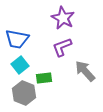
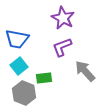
cyan square: moved 1 px left, 1 px down
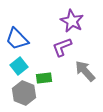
purple star: moved 9 px right, 3 px down
blue trapezoid: rotated 35 degrees clockwise
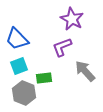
purple star: moved 2 px up
cyan square: rotated 18 degrees clockwise
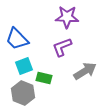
purple star: moved 5 px left, 2 px up; rotated 25 degrees counterclockwise
cyan square: moved 5 px right
gray arrow: rotated 100 degrees clockwise
green rectangle: rotated 21 degrees clockwise
gray hexagon: moved 1 px left
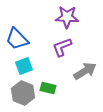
green rectangle: moved 4 px right, 10 px down
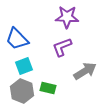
gray hexagon: moved 1 px left, 2 px up
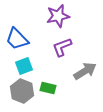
purple star: moved 9 px left, 1 px up; rotated 15 degrees counterclockwise
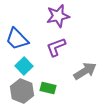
purple L-shape: moved 6 px left
cyan square: rotated 24 degrees counterclockwise
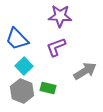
purple star: moved 2 px right; rotated 15 degrees clockwise
